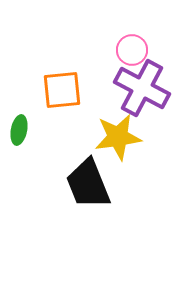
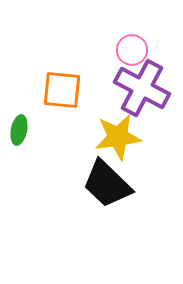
orange square: rotated 12 degrees clockwise
black trapezoid: moved 19 px right; rotated 24 degrees counterclockwise
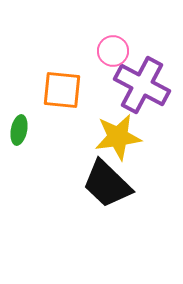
pink circle: moved 19 px left, 1 px down
purple cross: moved 3 px up
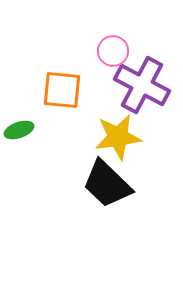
green ellipse: rotated 60 degrees clockwise
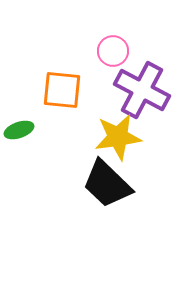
purple cross: moved 5 px down
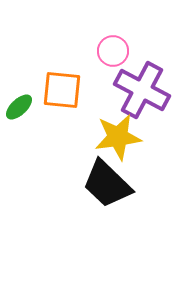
green ellipse: moved 23 px up; rotated 24 degrees counterclockwise
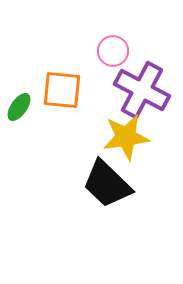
green ellipse: rotated 12 degrees counterclockwise
yellow star: moved 8 px right
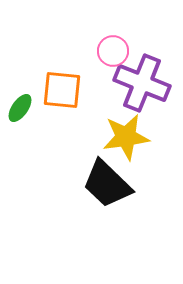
purple cross: moved 7 px up; rotated 6 degrees counterclockwise
green ellipse: moved 1 px right, 1 px down
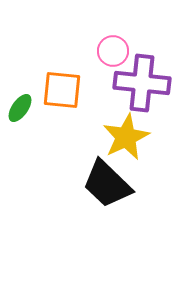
purple cross: rotated 16 degrees counterclockwise
yellow star: rotated 18 degrees counterclockwise
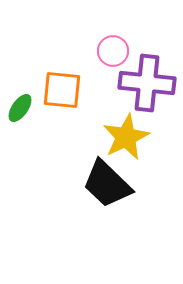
purple cross: moved 5 px right
